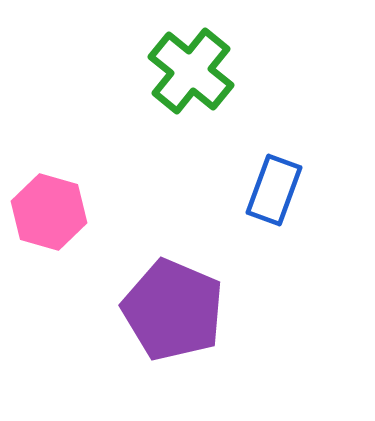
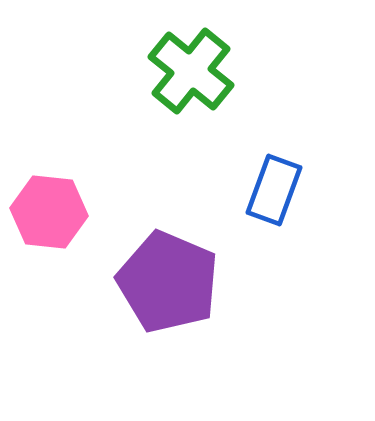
pink hexagon: rotated 10 degrees counterclockwise
purple pentagon: moved 5 px left, 28 px up
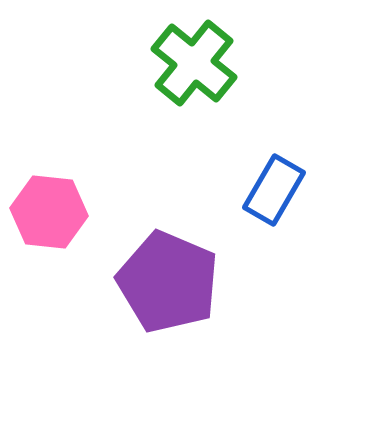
green cross: moved 3 px right, 8 px up
blue rectangle: rotated 10 degrees clockwise
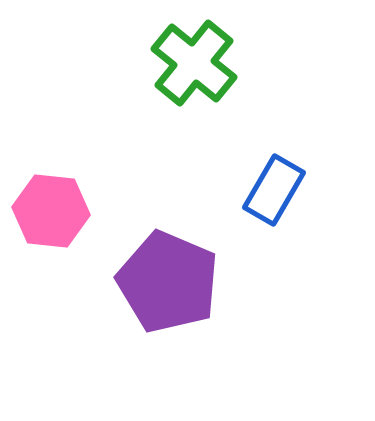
pink hexagon: moved 2 px right, 1 px up
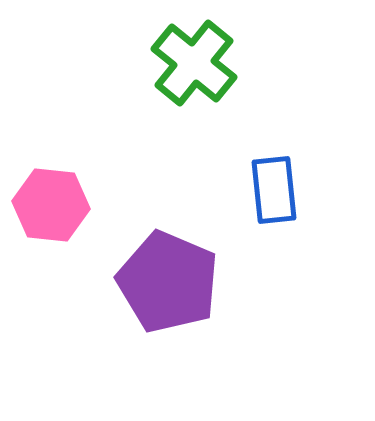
blue rectangle: rotated 36 degrees counterclockwise
pink hexagon: moved 6 px up
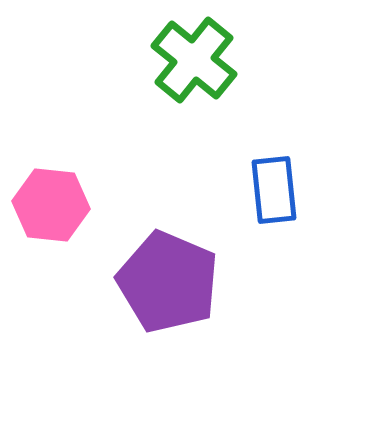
green cross: moved 3 px up
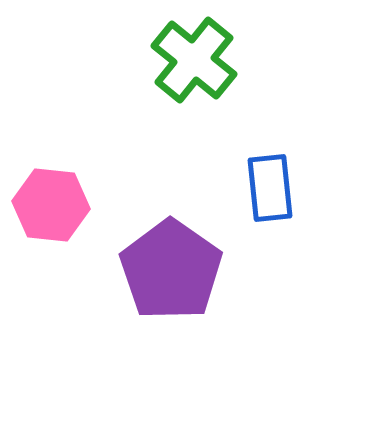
blue rectangle: moved 4 px left, 2 px up
purple pentagon: moved 3 px right, 12 px up; rotated 12 degrees clockwise
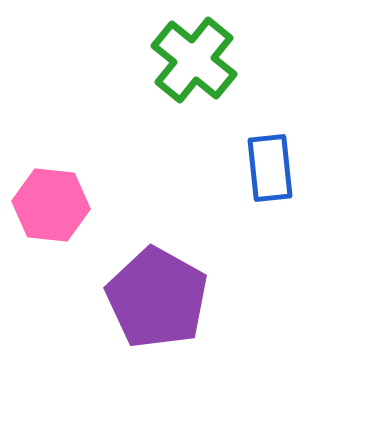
blue rectangle: moved 20 px up
purple pentagon: moved 14 px left, 28 px down; rotated 6 degrees counterclockwise
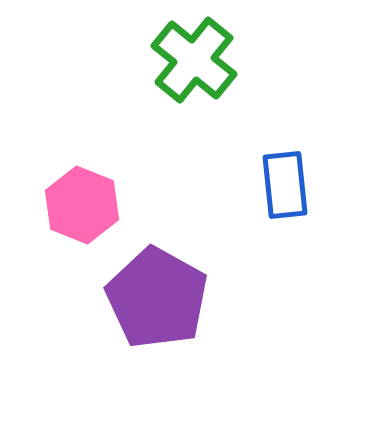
blue rectangle: moved 15 px right, 17 px down
pink hexagon: moved 31 px right; rotated 16 degrees clockwise
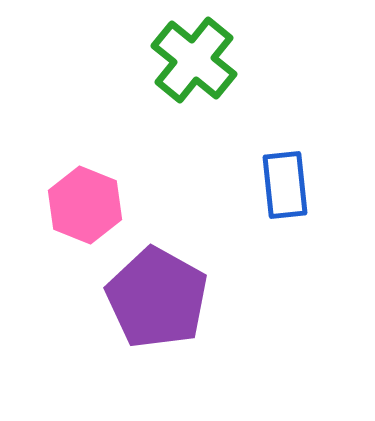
pink hexagon: moved 3 px right
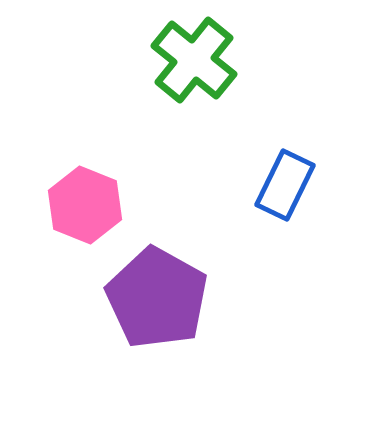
blue rectangle: rotated 32 degrees clockwise
